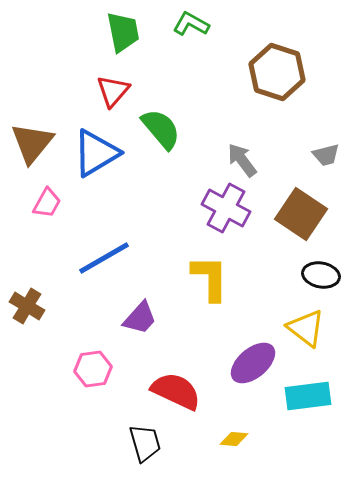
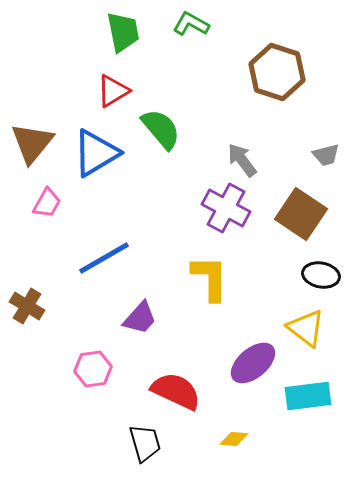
red triangle: rotated 18 degrees clockwise
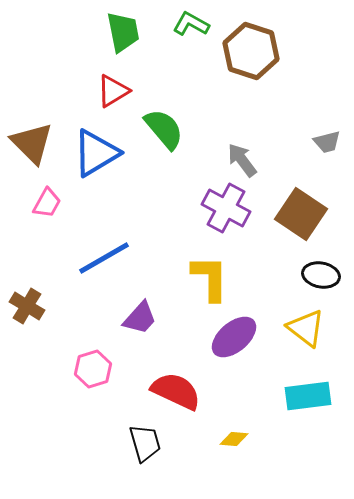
brown hexagon: moved 26 px left, 21 px up
green semicircle: moved 3 px right
brown triangle: rotated 24 degrees counterclockwise
gray trapezoid: moved 1 px right, 13 px up
purple ellipse: moved 19 px left, 26 px up
pink hexagon: rotated 9 degrees counterclockwise
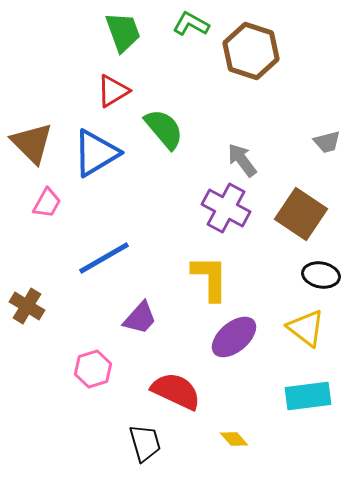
green trapezoid: rotated 9 degrees counterclockwise
yellow diamond: rotated 44 degrees clockwise
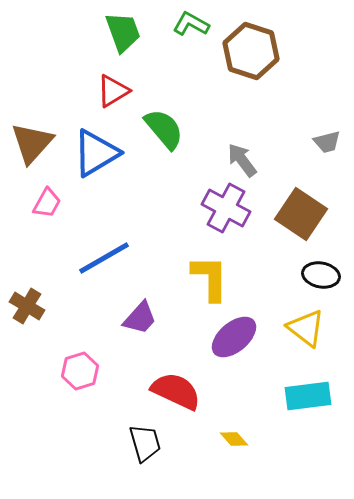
brown triangle: rotated 27 degrees clockwise
pink hexagon: moved 13 px left, 2 px down
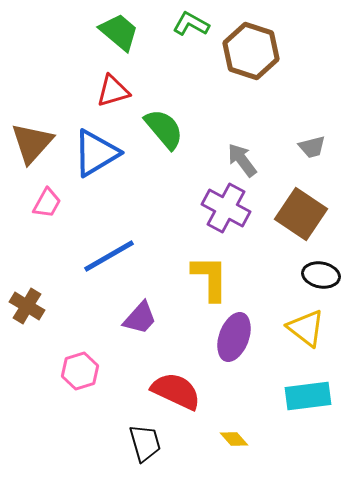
green trapezoid: moved 4 px left; rotated 30 degrees counterclockwise
red triangle: rotated 15 degrees clockwise
gray trapezoid: moved 15 px left, 5 px down
blue line: moved 5 px right, 2 px up
purple ellipse: rotated 30 degrees counterclockwise
